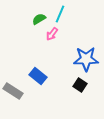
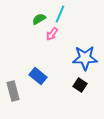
blue star: moved 1 px left, 1 px up
gray rectangle: rotated 42 degrees clockwise
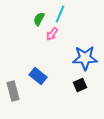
green semicircle: rotated 32 degrees counterclockwise
black square: rotated 32 degrees clockwise
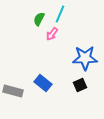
blue rectangle: moved 5 px right, 7 px down
gray rectangle: rotated 60 degrees counterclockwise
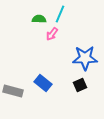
green semicircle: rotated 64 degrees clockwise
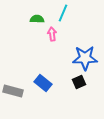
cyan line: moved 3 px right, 1 px up
green semicircle: moved 2 px left
pink arrow: rotated 136 degrees clockwise
black square: moved 1 px left, 3 px up
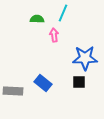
pink arrow: moved 2 px right, 1 px down
black square: rotated 24 degrees clockwise
gray rectangle: rotated 12 degrees counterclockwise
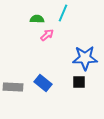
pink arrow: moved 7 px left; rotated 56 degrees clockwise
gray rectangle: moved 4 px up
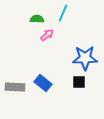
gray rectangle: moved 2 px right
